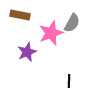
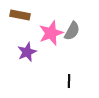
gray semicircle: moved 8 px down
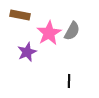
pink star: moved 2 px left; rotated 10 degrees counterclockwise
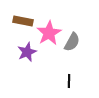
brown rectangle: moved 3 px right, 6 px down
gray semicircle: moved 11 px down
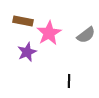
gray semicircle: moved 14 px right, 7 px up; rotated 24 degrees clockwise
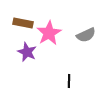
brown rectangle: moved 2 px down
gray semicircle: rotated 12 degrees clockwise
purple star: rotated 24 degrees counterclockwise
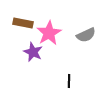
purple star: moved 6 px right
